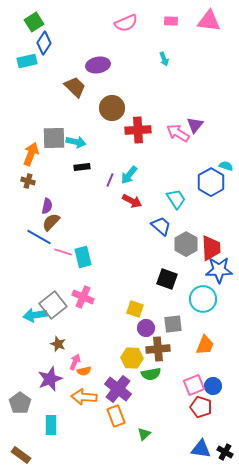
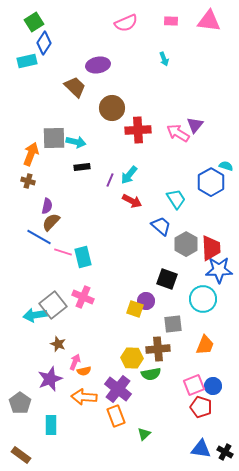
purple circle at (146, 328): moved 27 px up
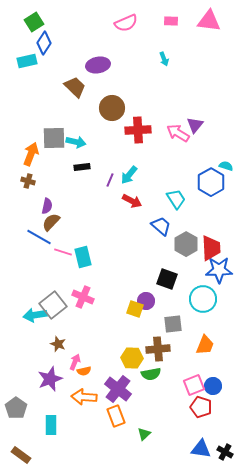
gray pentagon at (20, 403): moved 4 px left, 5 px down
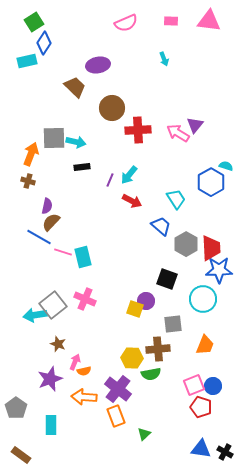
pink cross at (83, 297): moved 2 px right, 2 px down
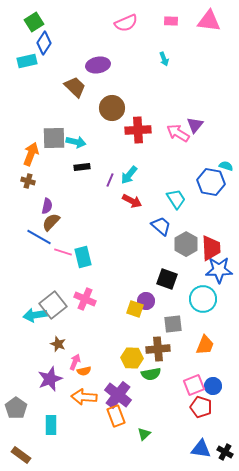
blue hexagon at (211, 182): rotated 20 degrees counterclockwise
purple cross at (118, 389): moved 6 px down
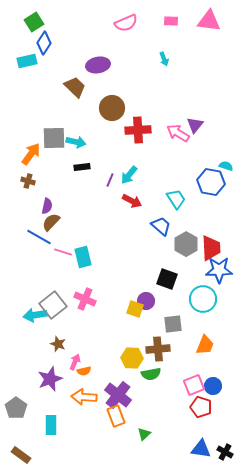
orange arrow at (31, 154): rotated 15 degrees clockwise
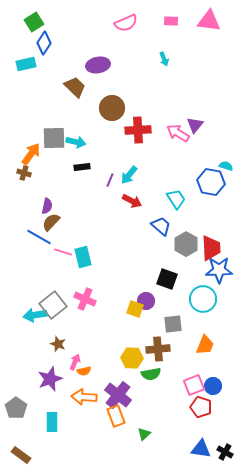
cyan rectangle at (27, 61): moved 1 px left, 3 px down
brown cross at (28, 181): moved 4 px left, 8 px up
cyan rectangle at (51, 425): moved 1 px right, 3 px up
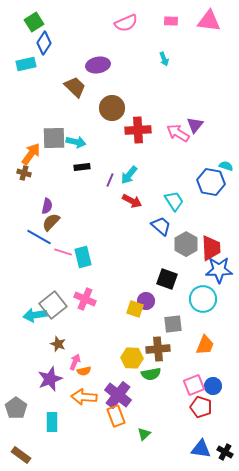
cyan trapezoid at (176, 199): moved 2 px left, 2 px down
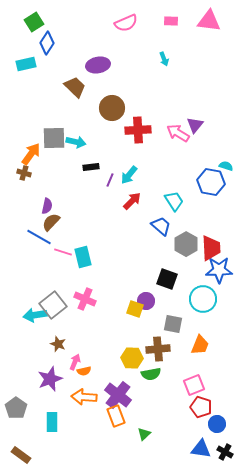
blue diamond at (44, 43): moved 3 px right
black rectangle at (82, 167): moved 9 px right
red arrow at (132, 201): rotated 72 degrees counterclockwise
gray square at (173, 324): rotated 18 degrees clockwise
orange trapezoid at (205, 345): moved 5 px left
blue circle at (213, 386): moved 4 px right, 38 px down
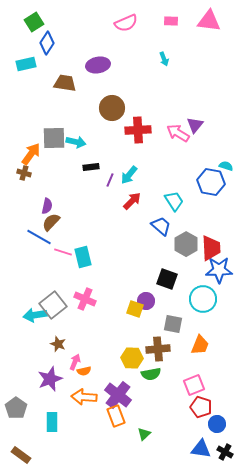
brown trapezoid at (75, 87): moved 10 px left, 4 px up; rotated 35 degrees counterclockwise
